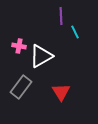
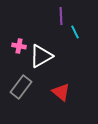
red triangle: rotated 18 degrees counterclockwise
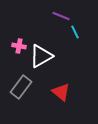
purple line: rotated 66 degrees counterclockwise
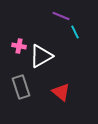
gray rectangle: rotated 55 degrees counterclockwise
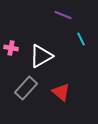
purple line: moved 2 px right, 1 px up
cyan line: moved 6 px right, 7 px down
pink cross: moved 8 px left, 2 px down
gray rectangle: moved 5 px right, 1 px down; rotated 60 degrees clockwise
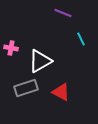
purple line: moved 2 px up
white triangle: moved 1 px left, 5 px down
gray rectangle: rotated 30 degrees clockwise
red triangle: rotated 12 degrees counterclockwise
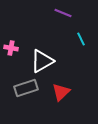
white triangle: moved 2 px right
red triangle: rotated 48 degrees clockwise
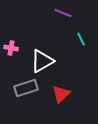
red triangle: moved 2 px down
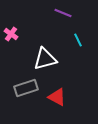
cyan line: moved 3 px left, 1 px down
pink cross: moved 14 px up; rotated 24 degrees clockwise
white triangle: moved 3 px right, 2 px up; rotated 15 degrees clockwise
red triangle: moved 4 px left, 3 px down; rotated 48 degrees counterclockwise
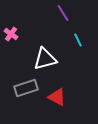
purple line: rotated 36 degrees clockwise
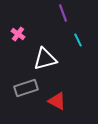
purple line: rotated 12 degrees clockwise
pink cross: moved 7 px right
red triangle: moved 4 px down
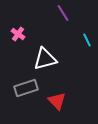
purple line: rotated 12 degrees counterclockwise
cyan line: moved 9 px right
red triangle: rotated 18 degrees clockwise
